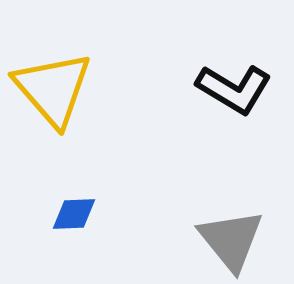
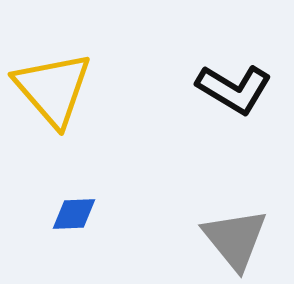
gray triangle: moved 4 px right, 1 px up
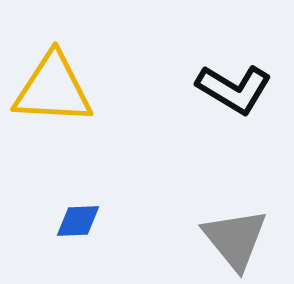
yellow triangle: rotated 46 degrees counterclockwise
blue diamond: moved 4 px right, 7 px down
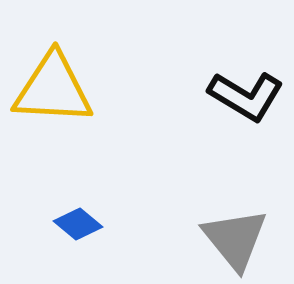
black L-shape: moved 12 px right, 7 px down
blue diamond: moved 3 px down; rotated 42 degrees clockwise
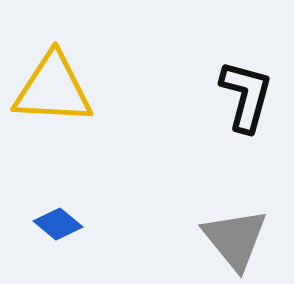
black L-shape: rotated 106 degrees counterclockwise
blue diamond: moved 20 px left
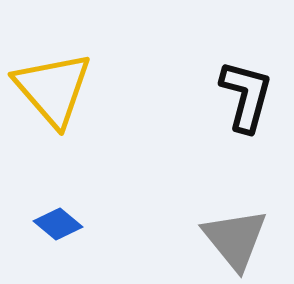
yellow triangle: rotated 46 degrees clockwise
